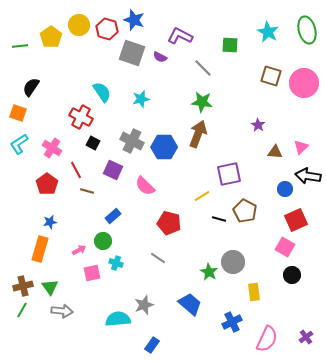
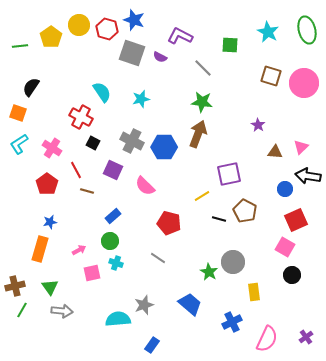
green circle at (103, 241): moved 7 px right
brown cross at (23, 286): moved 8 px left
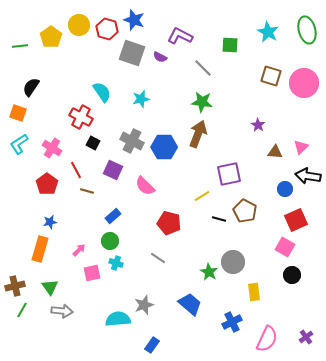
pink arrow at (79, 250): rotated 16 degrees counterclockwise
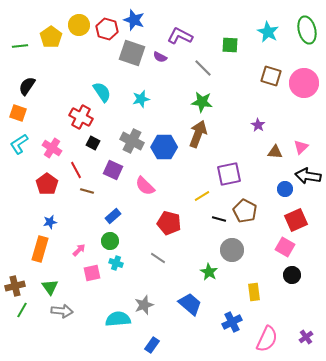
black semicircle at (31, 87): moved 4 px left, 1 px up
gray circle at (233, 262): moved 1 px left, 12 px up
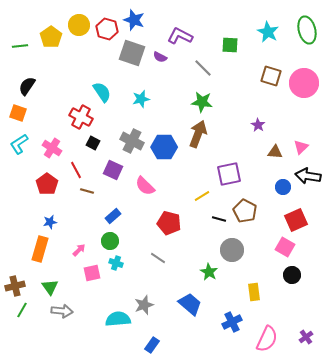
blue circle at (285, 189): moved 2 px left, 2 px up
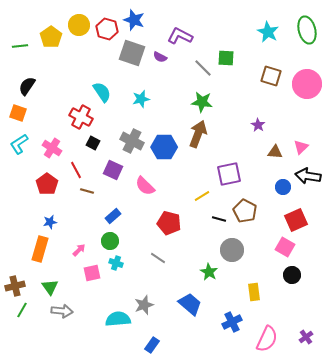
green square at (230, 45): moved 4 px left, 13 px down
pink circle at (304, 83): moved 3 px right, 1 px down
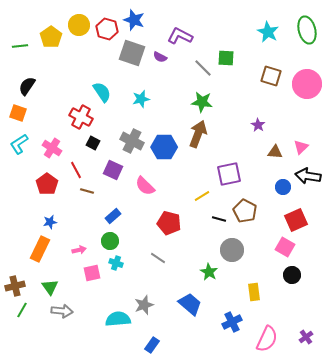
orange rectangle at (40, 249): rotated 10 degrees clockwise
pink arrow at (79, 250): rotated 32 degrees clockwise
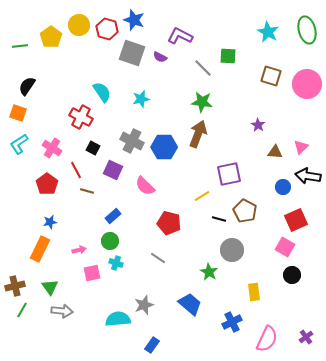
green square at (226, 58): moved 2 px right, 2 px up
black square at (93, 143): moved 5 px down
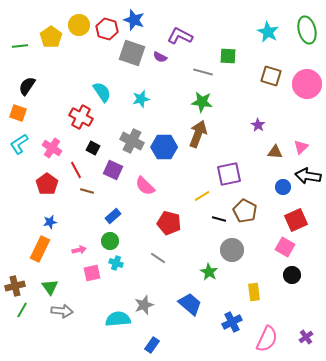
gray line at (203, 68): moved 4 px down; rotated 30 degrees counterclockwise
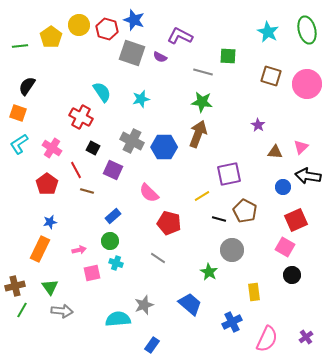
pink semicircle at (145, 186): moved 4 px right, 7 px down
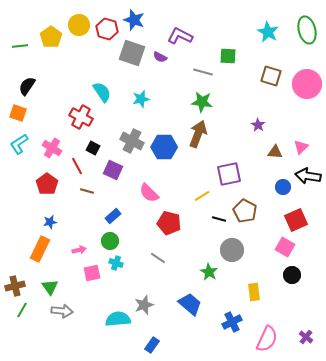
red line at (76, 170): moved 1 px right, 4 px up
purple cross at (306, 337): rotated 16 degrees counterclockwise
